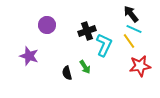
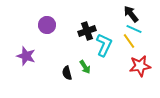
purple star: moved 3 px left
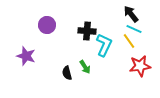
black cross: rotated 24 degrees clockwise
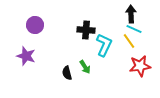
black arrow: rotated 36 degrees clockwise
purple circle: moved 12 px left
black cross: moved 1 px left, 1 px up
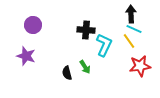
purple circle: moved 2 px left
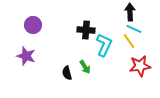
black arrow: moved 1 px left, 2 px up
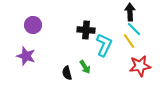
cyan line: rotated 21 degrees clockwise
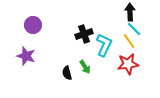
black cross: moved 2 px left, 4 px down; rotated 24 degrees counterclockwise
red star: moved 12 px left, 2 px up
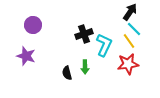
black arrow: rotated 36 degrees clockwise
green arrow: rotated 32 degrees clockwise
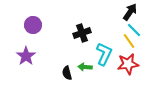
cyan line: moved 1 px down
black cross: moved 2 px left, 1 px up
cyan L-shape: moved 9 px down
purple star: rotated 18 degrees clockwise
green arrow: rotated 96 degrees clockwise
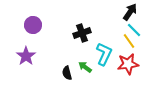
green arrow: rotated 32 degrees clockwise
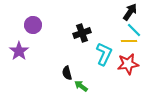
yellow line: rotated 56 degrees counterclockwise
purple star: moved 7 px left, 5 px up
green arrow: moved 4 px left, 19 px down
